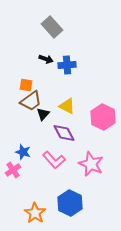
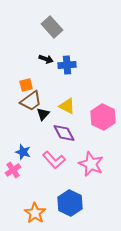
orange square: rotated 24 degrees counterclockwise
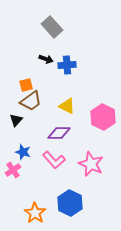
black triangle: moved 27 px left, 6 px down
purple diamond: moved 5 px left; rotated 60 degrees counterclockwise
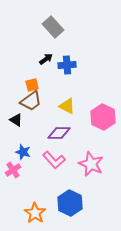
gray rectangle: moved 1 px right
black arrow: rotated 56 degrees counterclockwise
orange square: moved 6 px right
black triangle: rotated 40 degrees counterclockwise
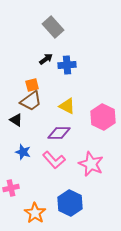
pink cross: moved 2 px left, 18 px down; rotated 21 degrees clockwise
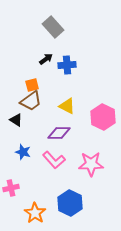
pink star: rotated 25 degrees counterclockwise
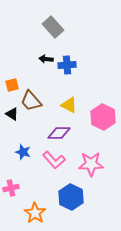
black arrow: rotated 136 degrees counterclockwise
orange square: moved 20 px left
brown trapezoid: rotated 85 degrees clockwise
yellow triangle: moved 2 px right, 1 px up
black triangle: moved 4 px left, 6 px up
blue hexagon: moved 1 px right, 6 px up
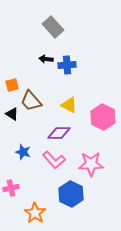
blue hexagon: moved 3 px up
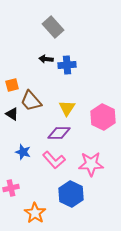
yellow triangle: moved 2 px left, 3 px down; rotated 36 degrees clockwise
